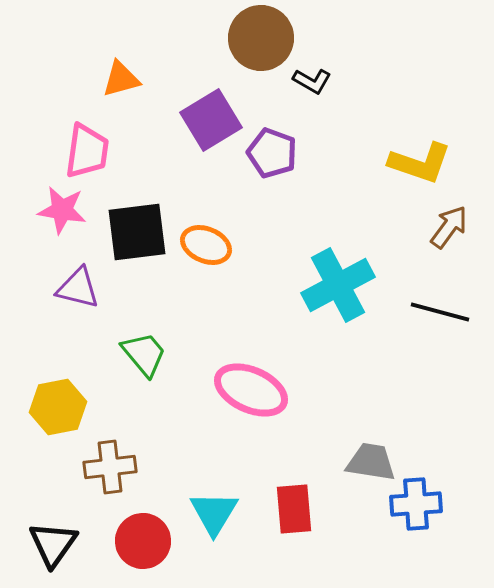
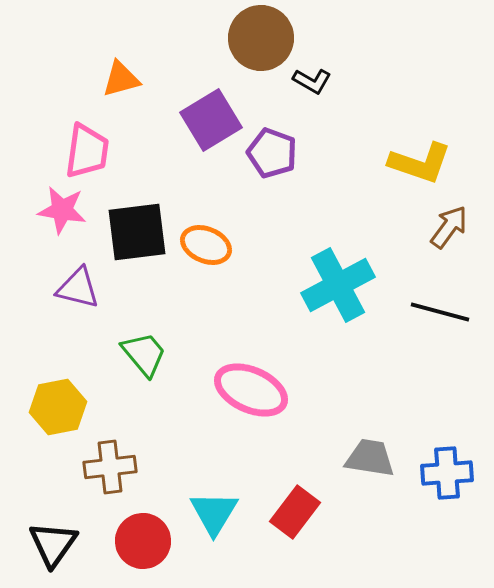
gray trapezoid: moved 1 px left, 4 px up
blue cross: moved 31 px right, 31 px up
red rectangle: moved 1 px right, 3 px down; rotated 42 degrees clockwise
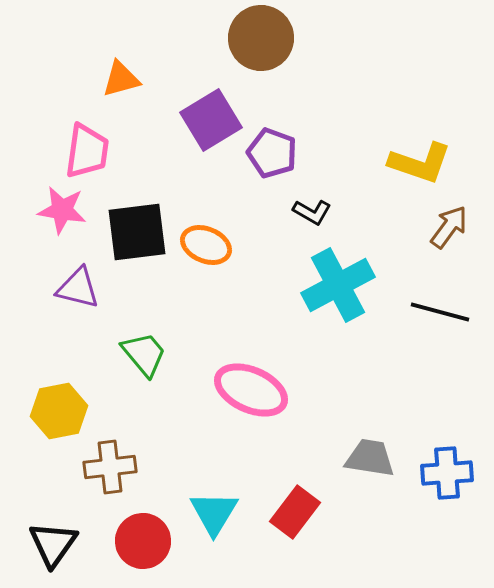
black L-shape: moved 131 px down
yellow hexagon: moved 1 px right, 4 px down
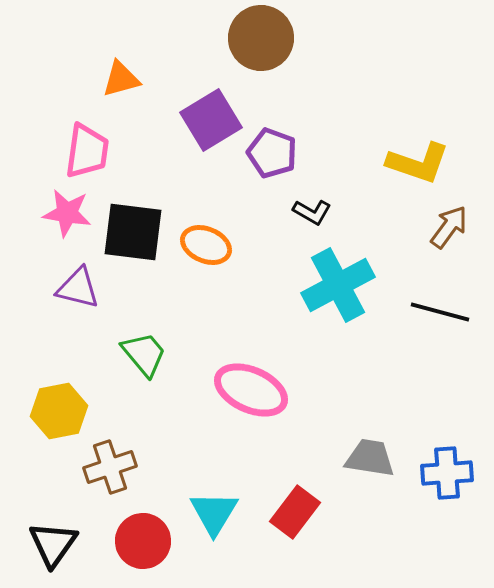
yellow L-shape: moved 2 px left
pink star: moved 5 px right, 3 px down
black square: moved 4 px left; rotated 14 degrees clockwise
brown cross: rotated 12 degrees counterclockwise
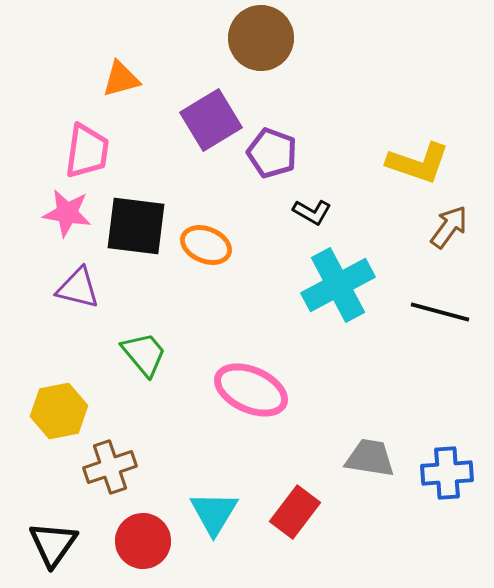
black square: moved 3 px right, 6 px up
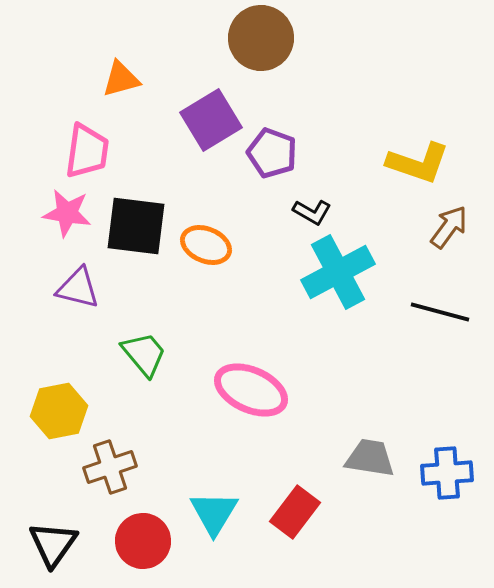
cyan cross: moved 13 px up
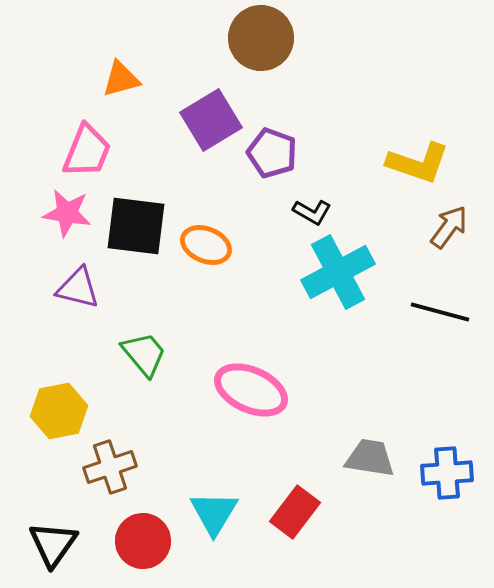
pink trapezoid: rotated 14 degrees clockwise
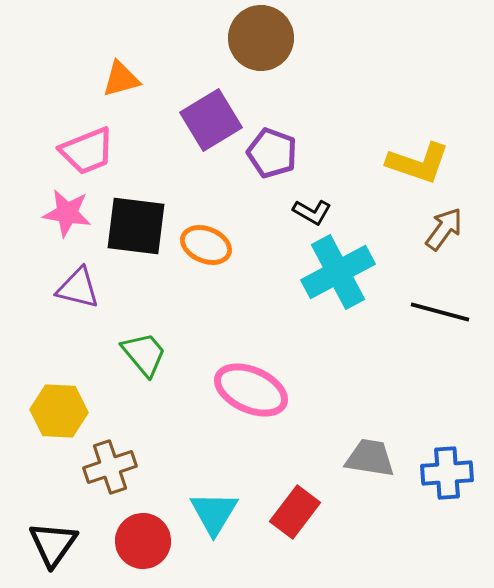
pink trapezoid: rotated 46 degrees clockwise
brown arrow: moved 5 px left, 2 px down
yellow hexagon: rotated 14 degrees clockwise
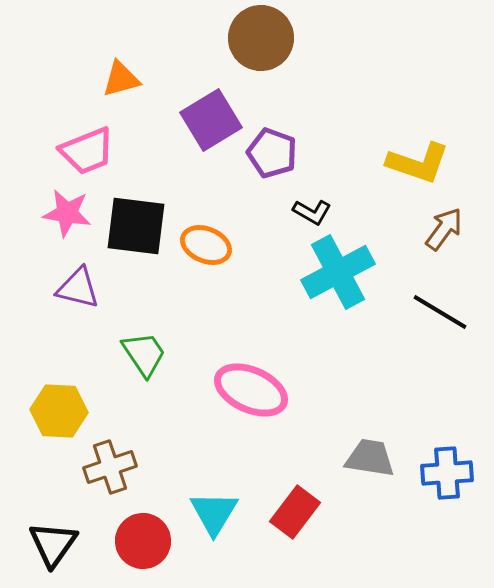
black line: rotated 16 degrees clockwise
green trapezoid: rotated 6 degrees clockwise
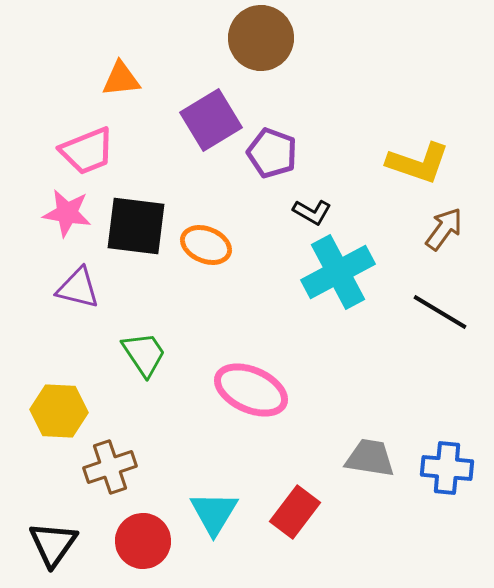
orange triangle: rotated 9 degrees clockwise
blue cross: moved 5 px up; rotated 9 degrees clockwise
